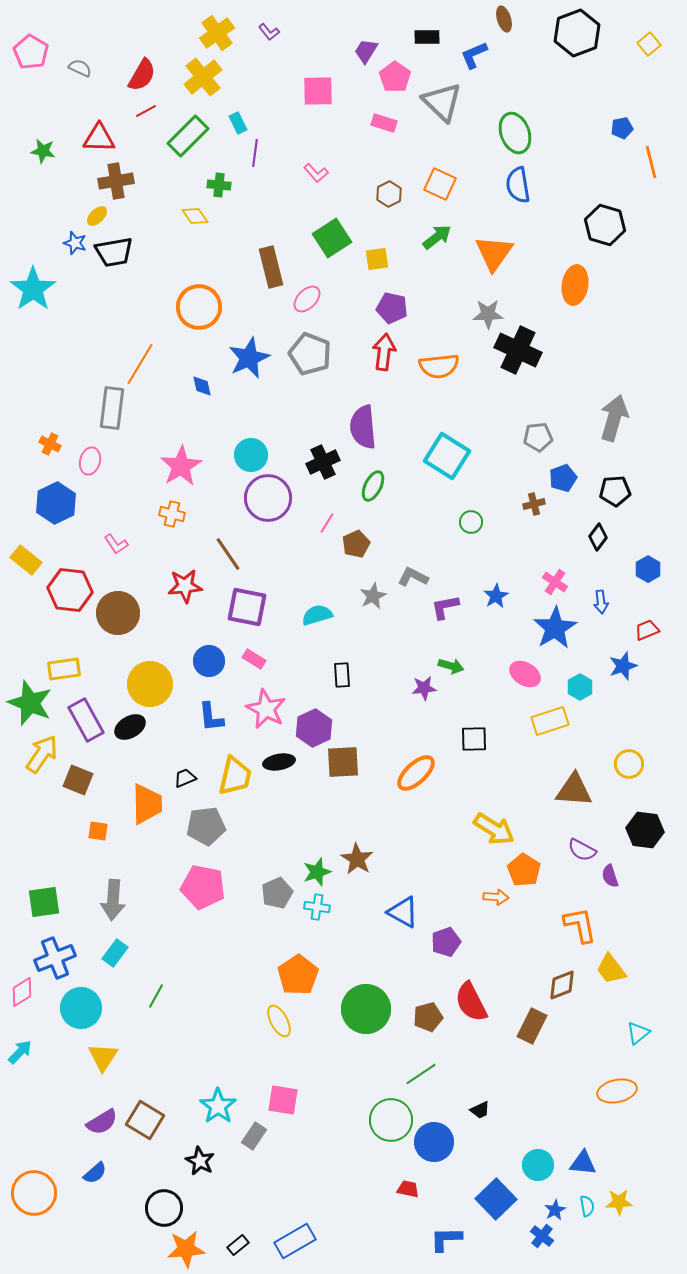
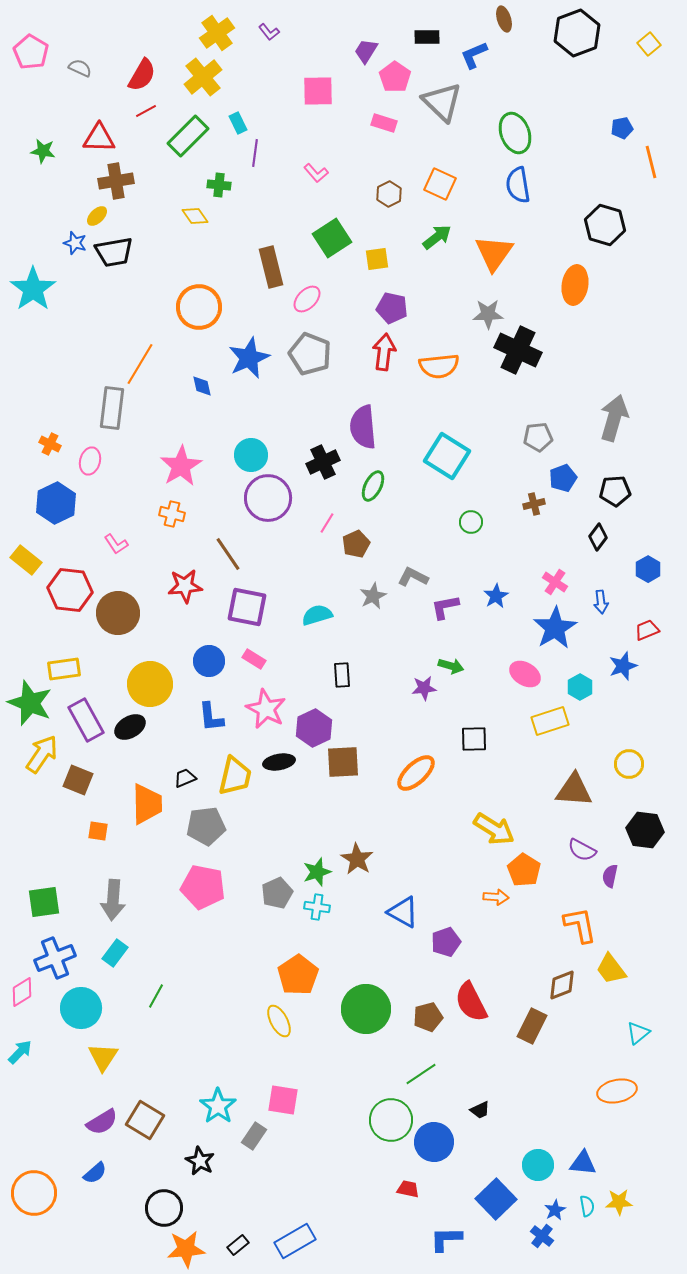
purple semicircle at (610, 876): rotated 30 degrees clockwise
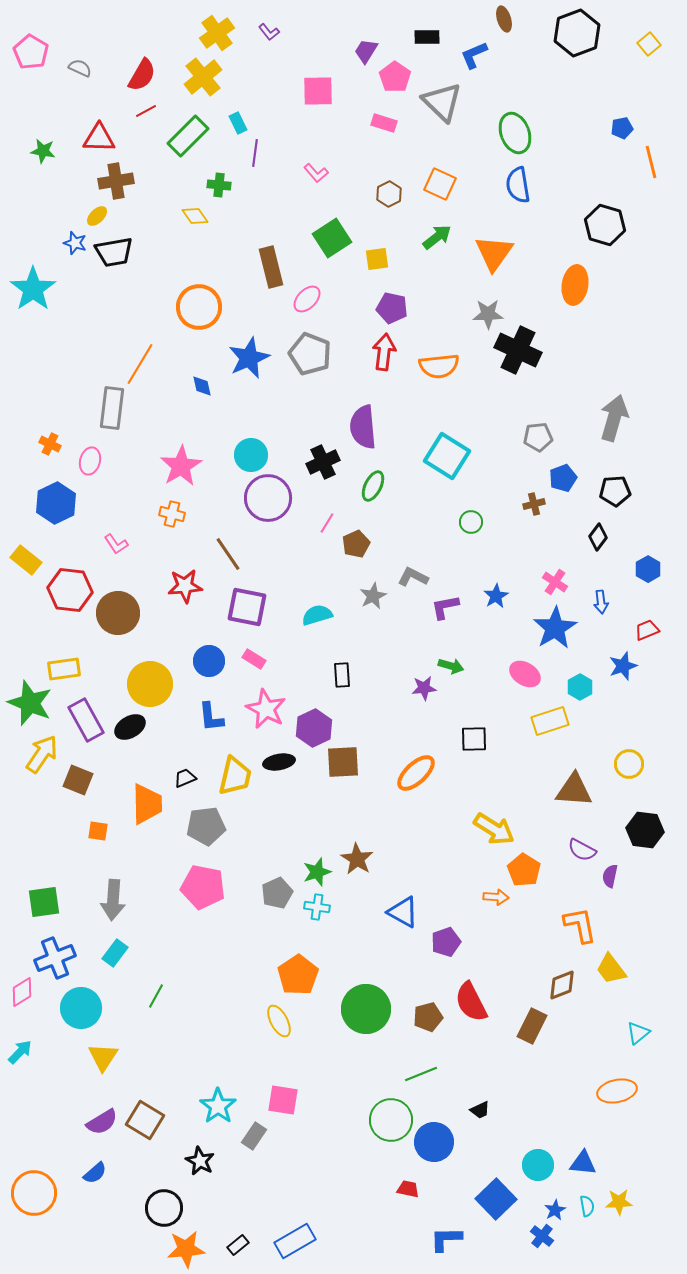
green line at (421, 1074): rotated 12 degrees clockwise
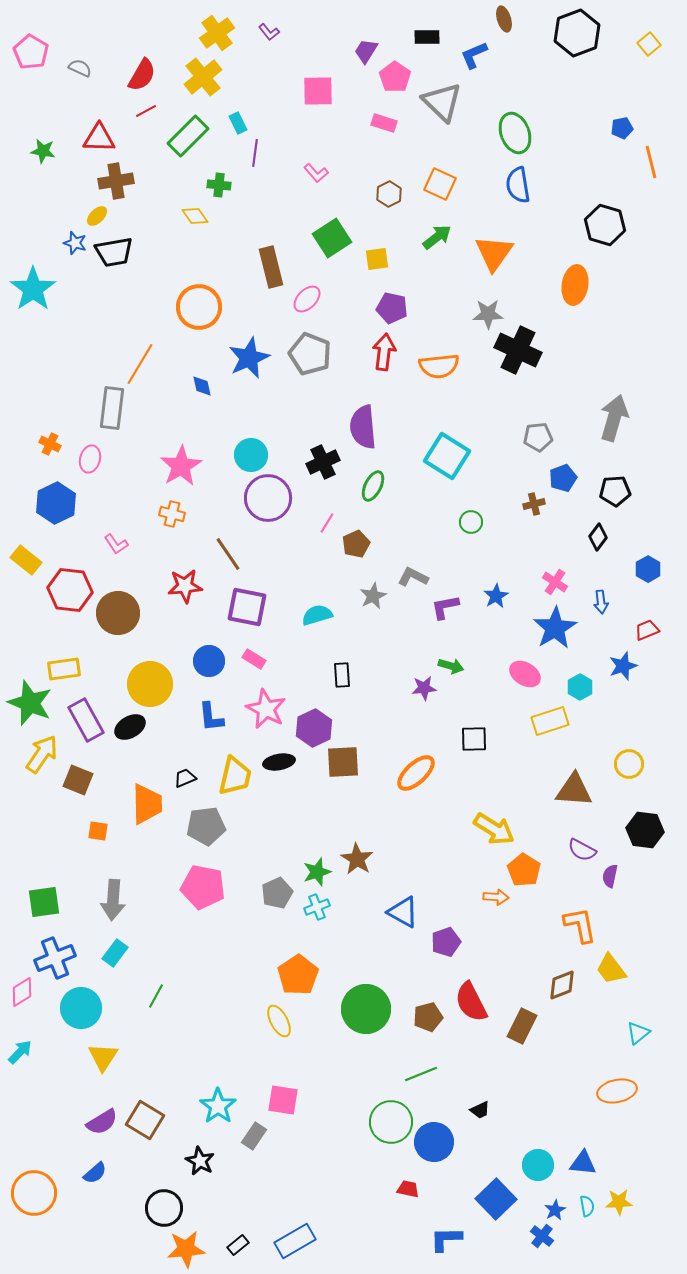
pink ellipse at (90, 461): moved 2 px up
cyan cross at (317, 907): rotated 30 degrees counterclockwise
brown rectangle at (532, 1026): moved 10 px left
green circle at (391, 1120): moved 2 px down
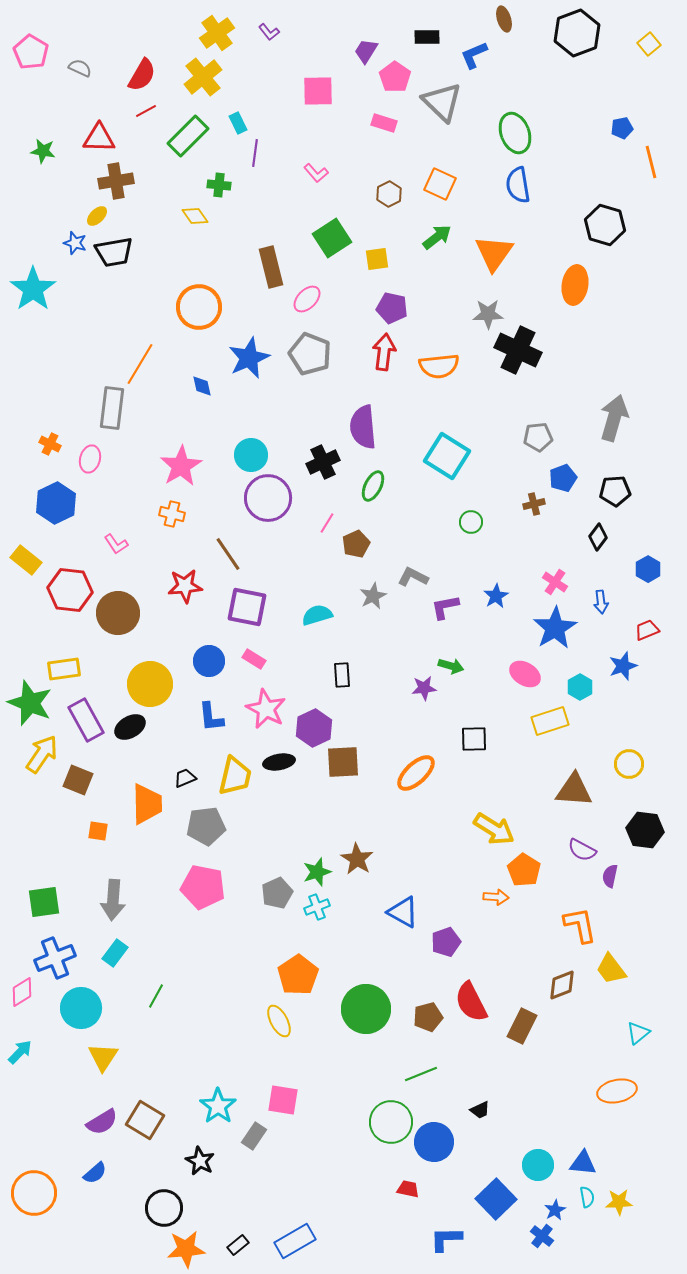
cyan semicircle at (587, 1206): moved 9 px up
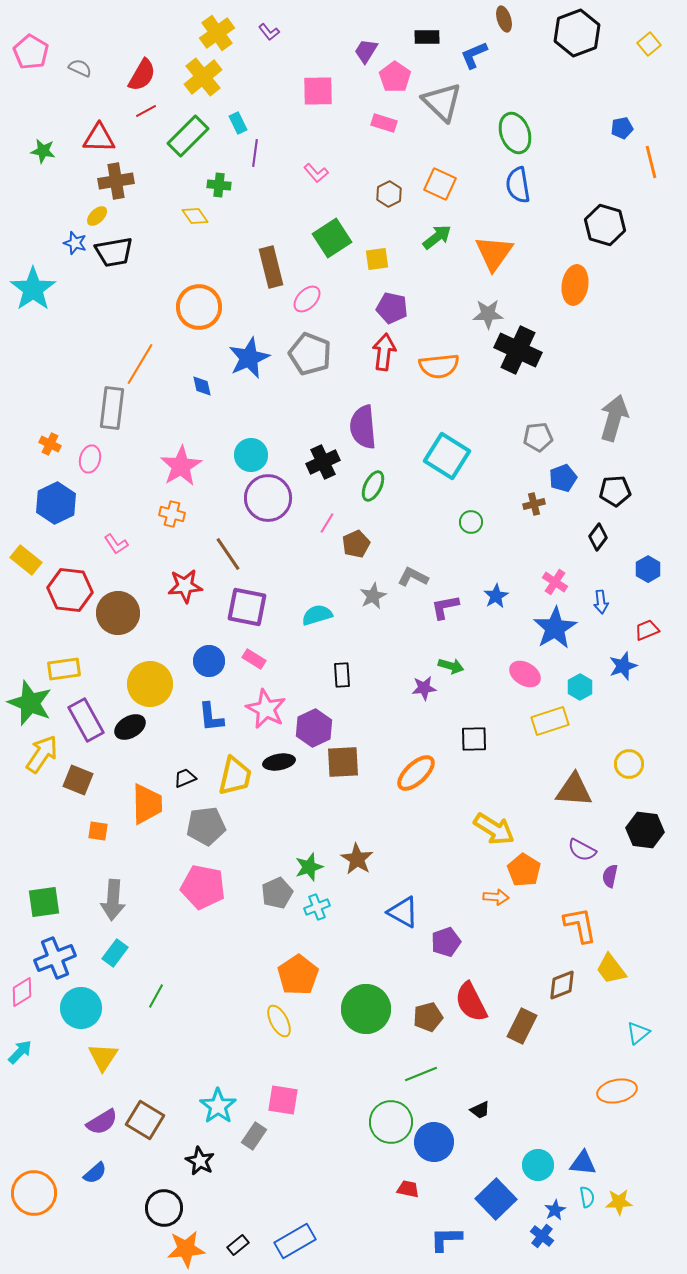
green star at (317, 872): moved 8 px left, 5 px up
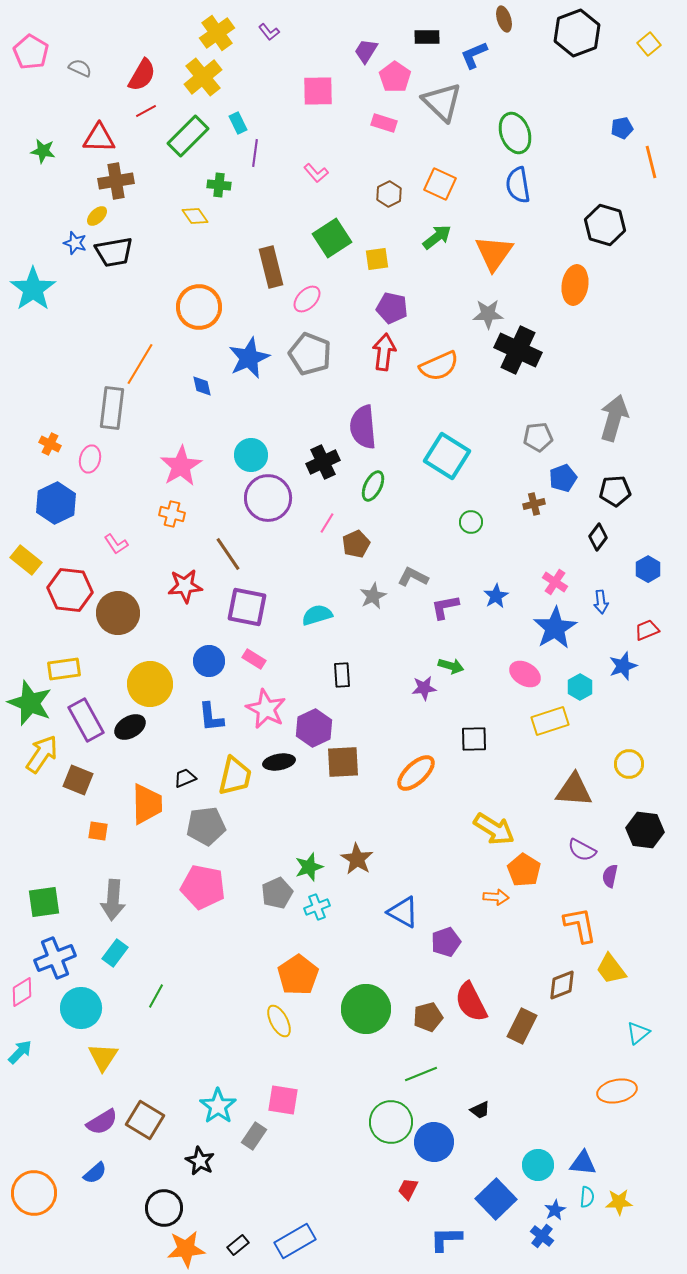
orange semicircle at (439, 366): rotated 18 degrees counterclockwise
red trapezoid at (408, 1189): rotated 75 degrees counterclockwise
cyan semicircle at (587, 1197): rotated 15 degrees clockwise
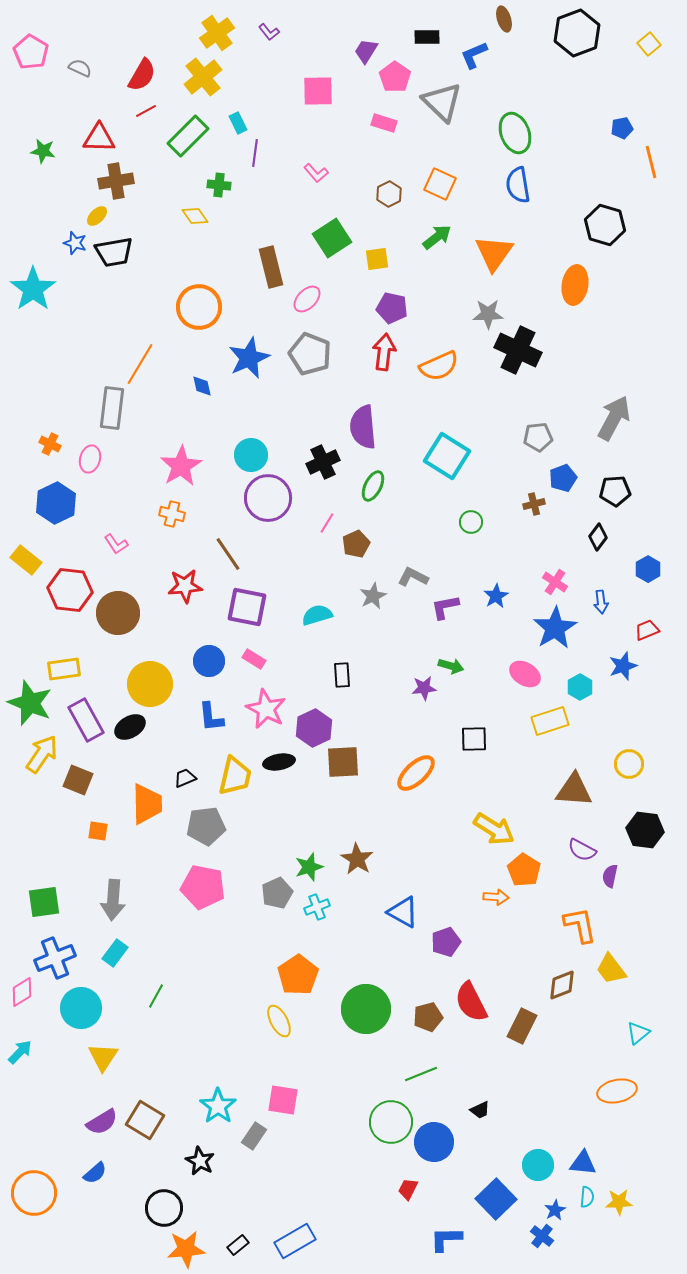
gray arrow at (614, 418): rotated 12 degrees clockwise
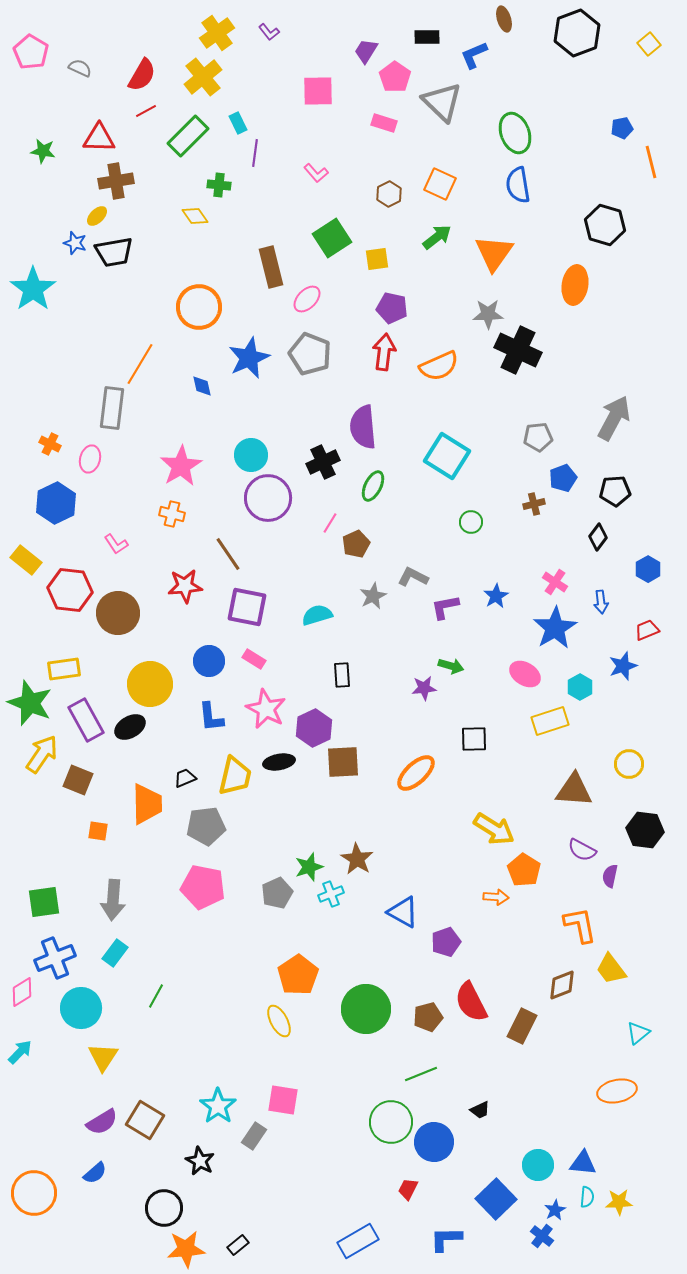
pink line at (327, 523): moved 3 px right
cyan cross at (317, 907): moved 14 px right, 13 px up
blue rectangle at (295, 1241): moved 63 px right
